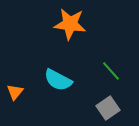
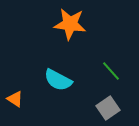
orange triangle: moved 7 px down; rotated 36 degrees counterclockwise
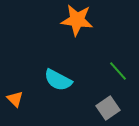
orange star: moved 7 px right, 4 px up
green line: moved 7 px right
orange triangle: rotated 12 degrees clockwise
